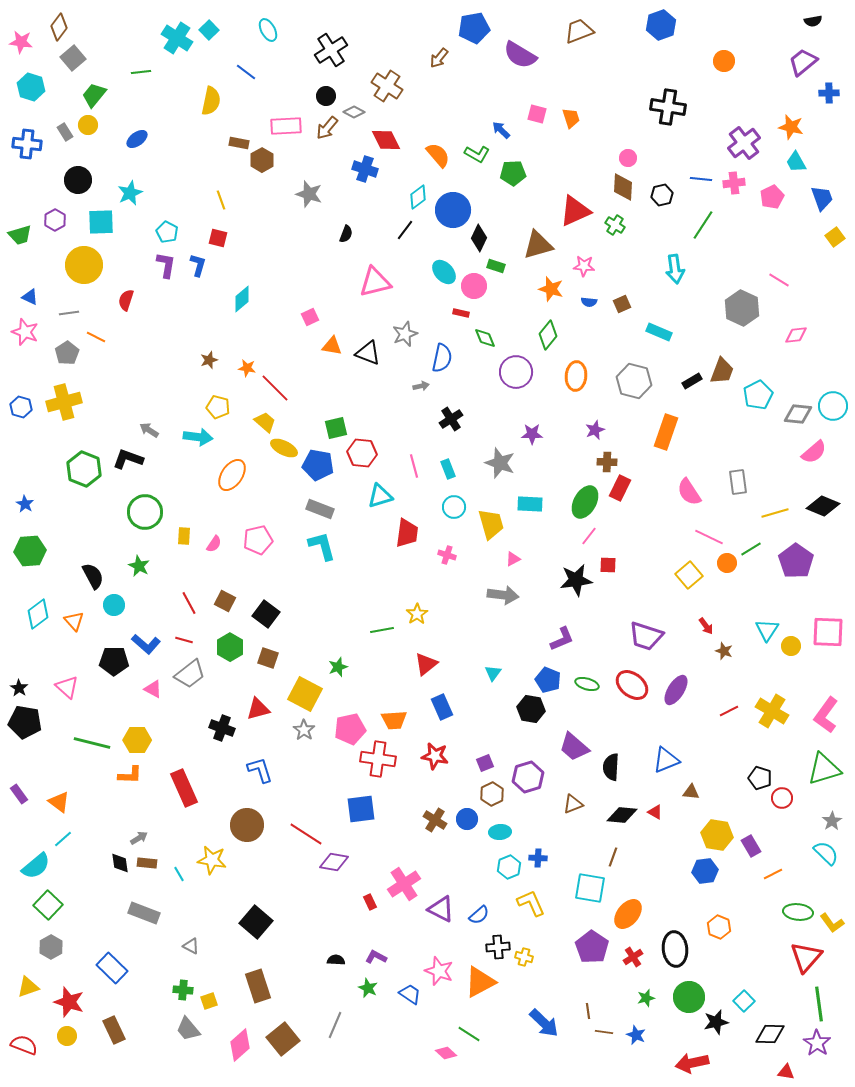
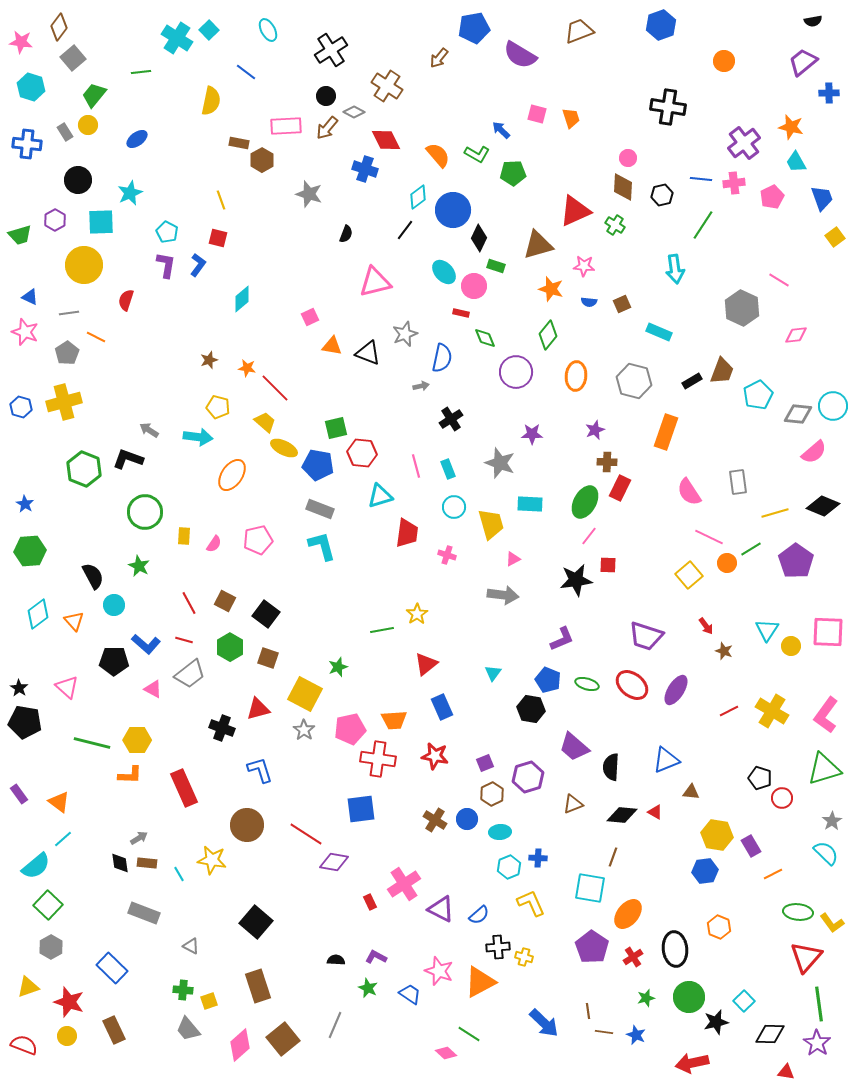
blue L-shape at (198, 265): rotated 20 degrees clockwise
pink line at (414, 466): moved 2 px right
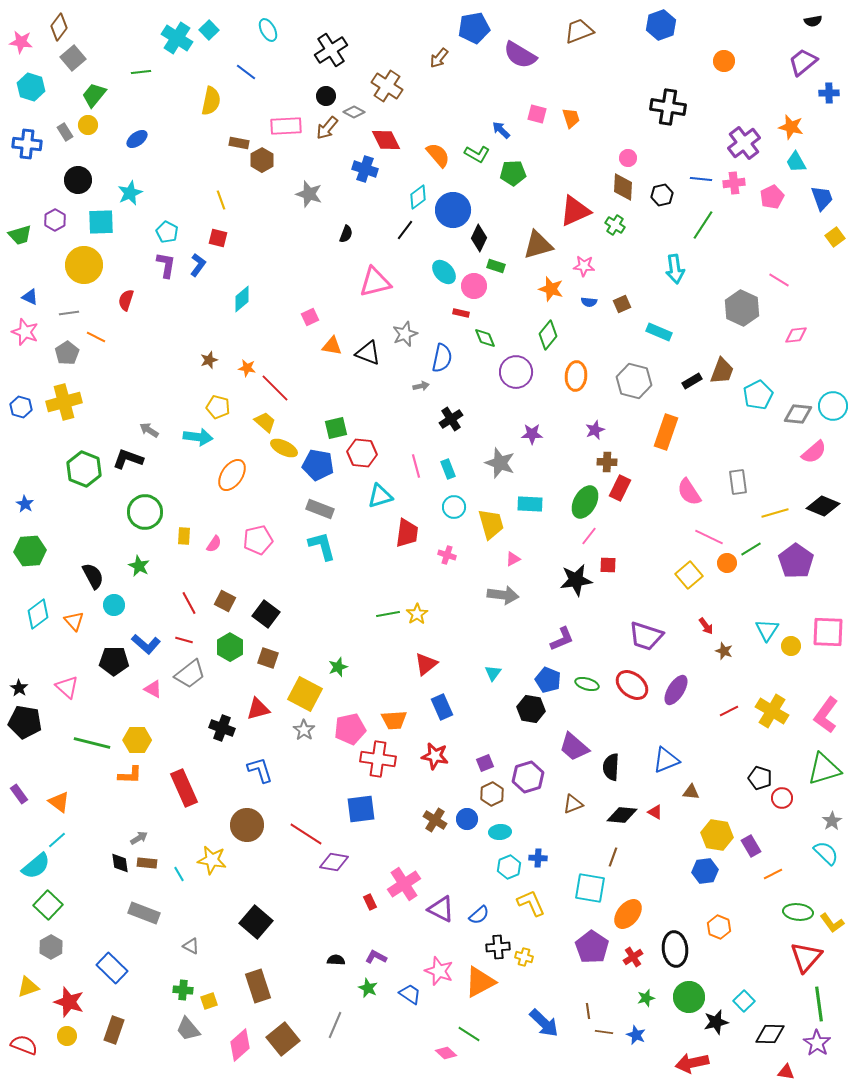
green line at (382, 630): moved 6 px right, 16 px up
cyan line at (63, 839): moved 6 px left, 1 px down
brown rectangle at (114, 1030): rotated 44 degrees clockwise
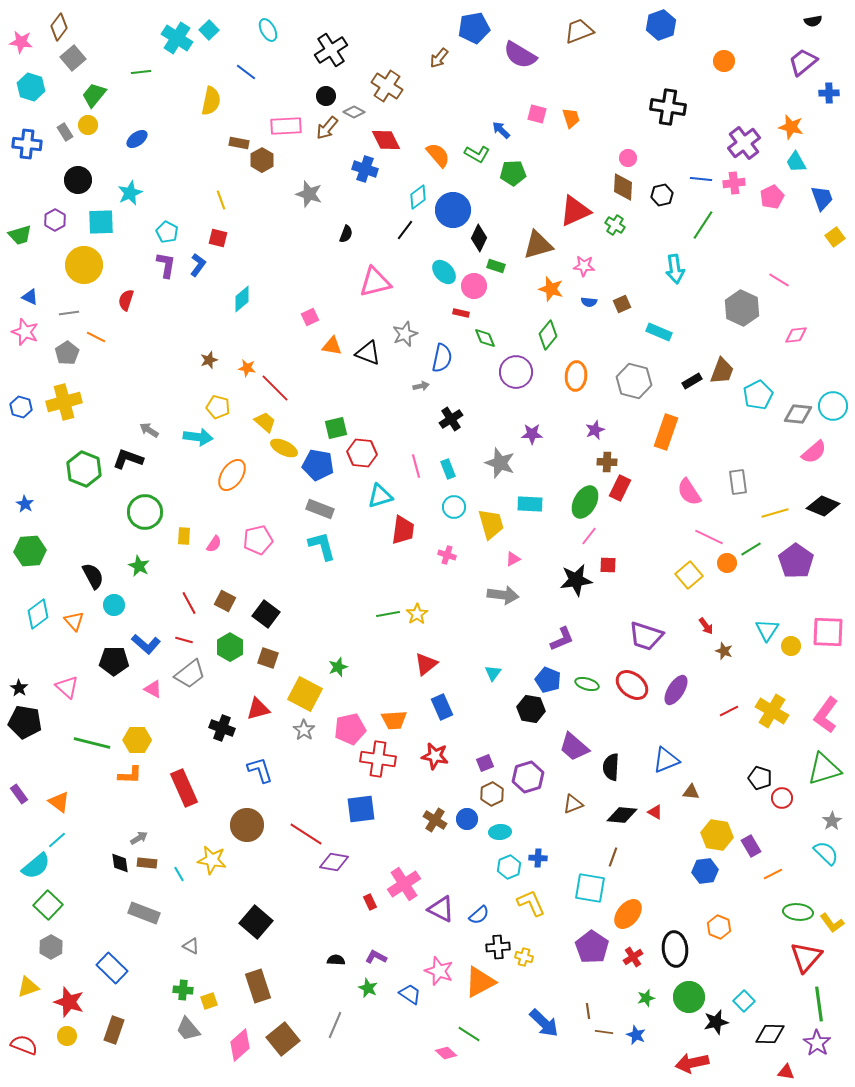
red trapezoid at (407, 533): moved 4 px left, 3 px up
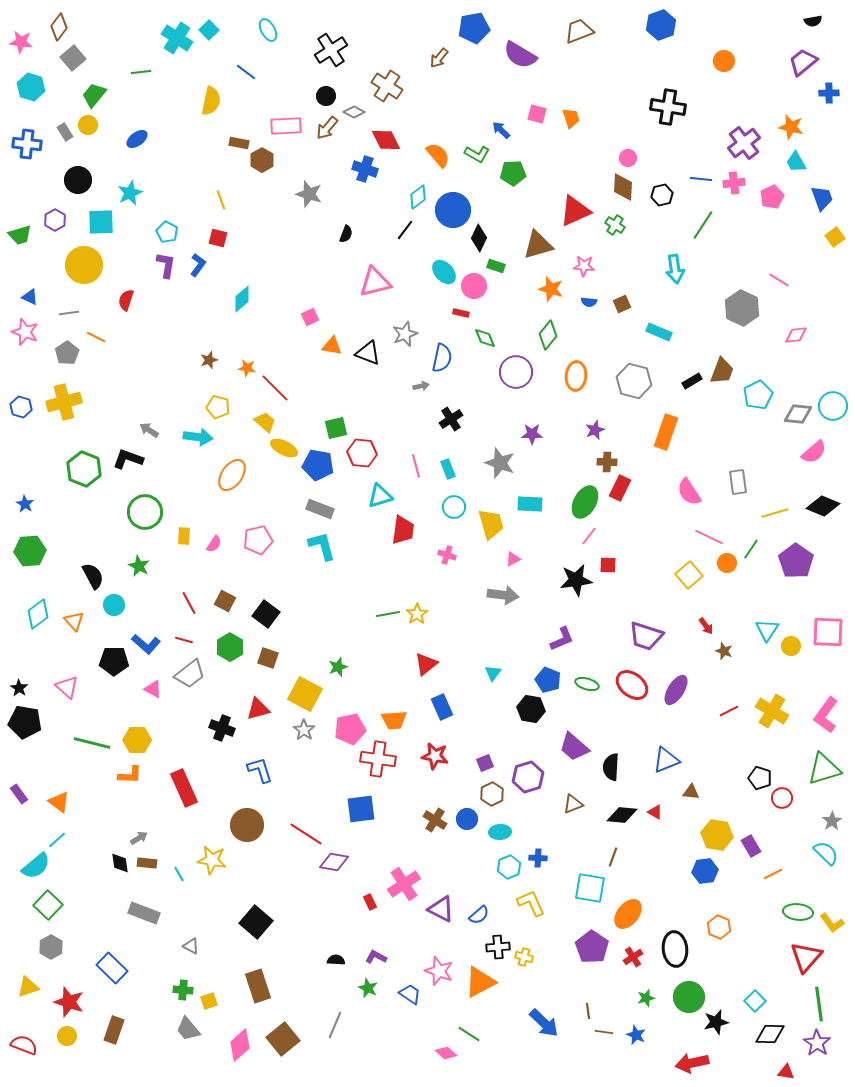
green line at (751, 549): rotated 25 degrees counterclockwise
cyan square at (744, 1001): moved 11 px right
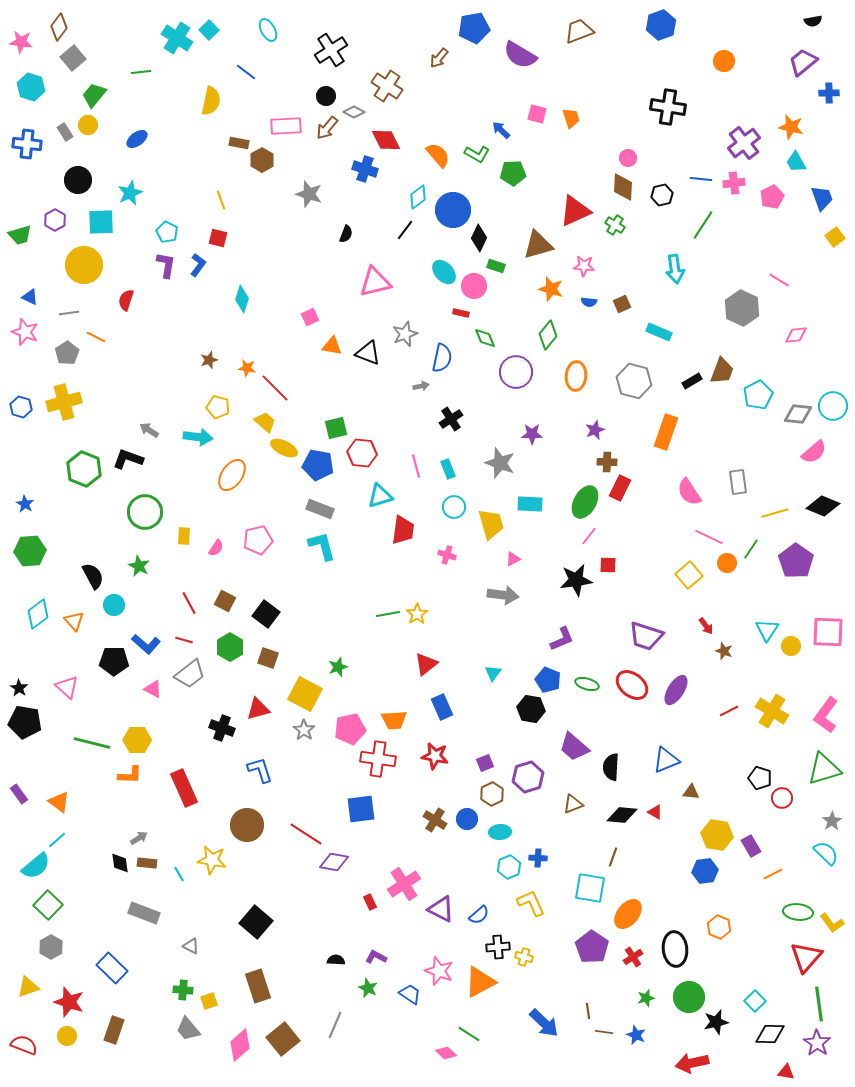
cyan diamond at (242, 299): rotated 32 degrees counterclockwise
pink semicircle at (214, 544): moved 2 px right, 4 px down
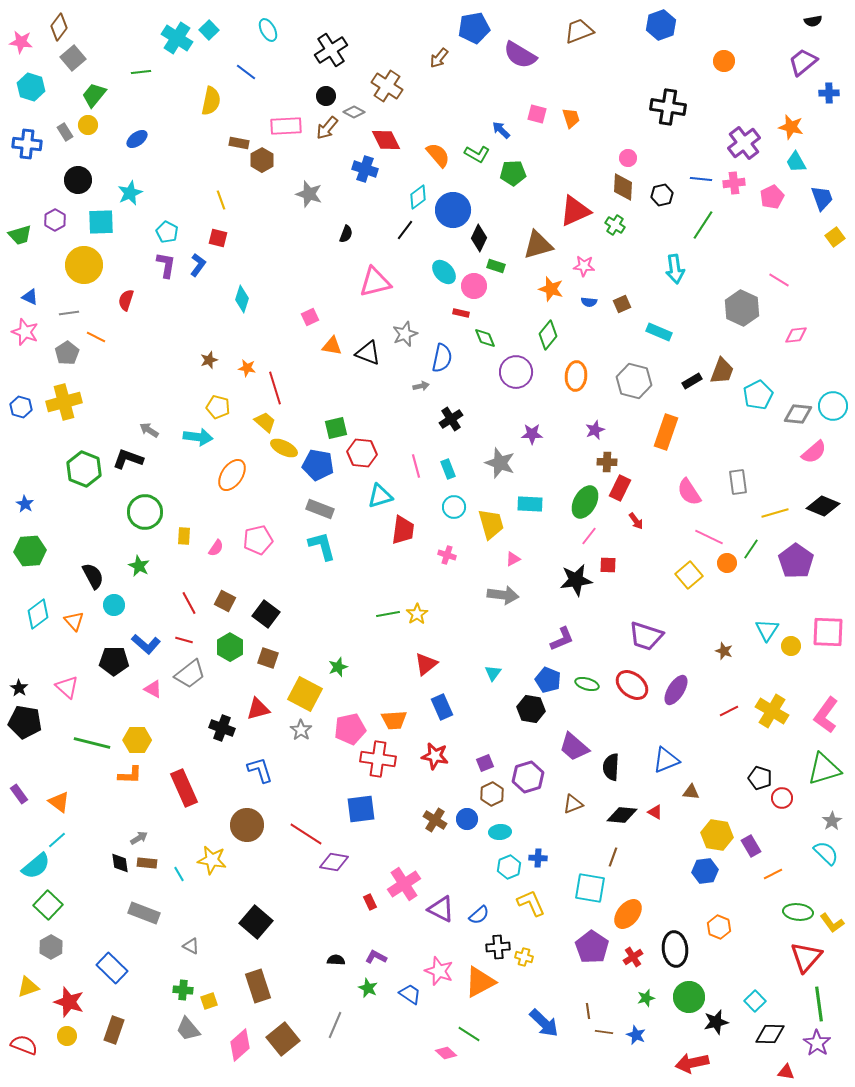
red line at (275, 388): rotated 28 degrees clockwise
red arrow at (706, 626): moved 70 px left, 105 px up
gray star at (304, 730): moved 3 px left
